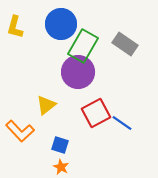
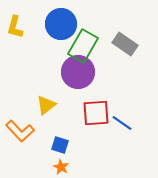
red square: rotated 24 degrees clockwise
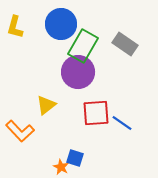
blue square: moved 15 px right, 13 px down
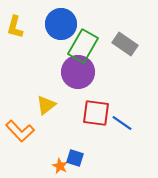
red square: rotated 12 degrees clockwise
orange star: moved 1 px left, 1 px up
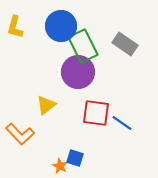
blue circle: moved 2 px down
green rectangle: rotated 56 degrees counterclockwise
orange L-shape: moved 3 px down
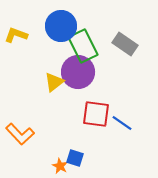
yellow L-shape: moved 1 px right, 8 px down; rotated 95 degrees clockwise
yellow triangle: moved 8 px right, 23 px up
red square: moved 1 px down
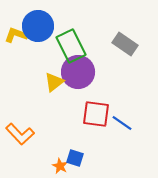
blue circle: moved 23 px left
green rectangle: moved 12 px left
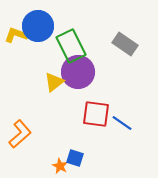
orange L-shape: rotated 88 degrees counterclockwise
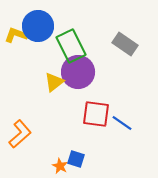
blue square: moved 1 px right, 1 px down
